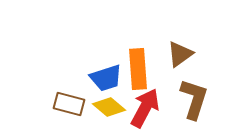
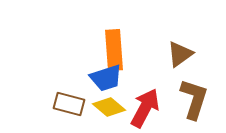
orange rectangle: moved 24 px left, 19 px up
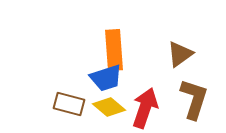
red arrow: rotated 9 degrees counterclockwise
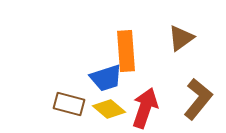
orange rectangle: moved 12 px right, 1 px down
brown triangle: moved 1 px right, 16 px up
brown L-shape: moved 4 px right; rotated 21 degrees clockwise
yellow diamond: moved 2 px down
